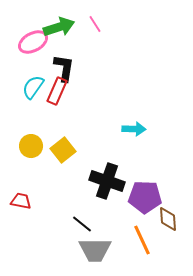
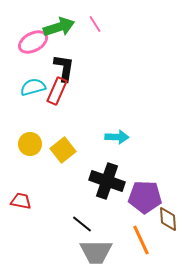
cyan semicircle: rotated 40 degrees clockwise
cyan arrow: moved 17 px left, 8 px down
yellow circle: moved 1 px left, 2 px up
orange line: moved 1 px left
gray trapezoid: moved 1 px right, 2 px down
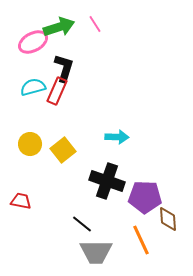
black L-shape: rotated 8 degrees clockwise
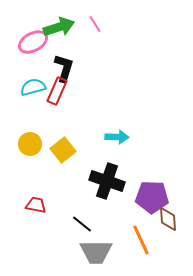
purple pentagon: moved 7 px right
red trapezoid: moved 15 px right, 4 px down
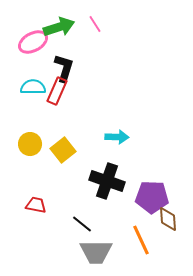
cyan semicircle: rotated 15 degrees clockwise
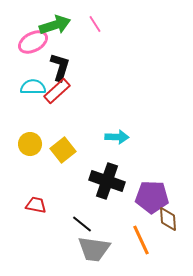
green arrow: moved 4 px left, 2 px up
black L-shape: moved 4 px left, 1 px up
red rectangle: rotated 24 degrees clockwise
gray trapezoid: moved 2 px left, 3 px up; rotated 8 degrees clockwise
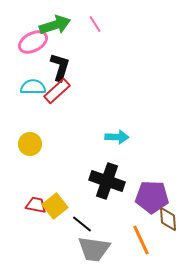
yellow square: moved 8 px left, 56 px down
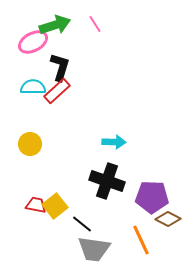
cyan arrow: moved 3 px left, 5 px down
brown diamond: rotated 60 degrees counterclockwise
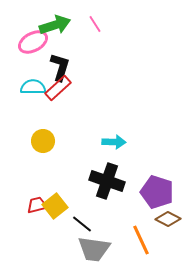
red rectangle: moved 1 px right, 3 px up
yellow circle: moved 13 px right, 3 px up
purple pentagon: moved 5 px right, 5 px up; rotated 16 degrees clockwise
red trapezoid: moved 1 px right; rotated 25 degrees counterclockwise
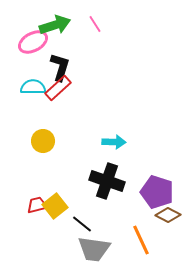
brown diamond: moved 4 px up
